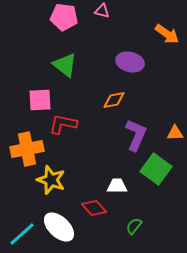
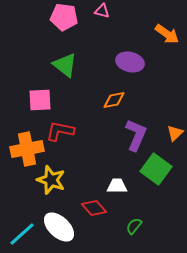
red L-shape: moved 3 px left, 7 px down
orange triangle: rotated 42 degrees counterclockwise
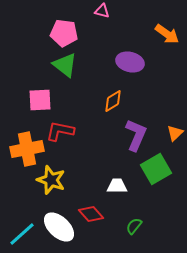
pink pentagon: moved 16 px down
orange diamond: moved 1 px left, 1 px down; rotated 20 degrees counterclockwise
green square: rotated 24 degrees clockwise
red diamond: moved 3 px left, 6 px down
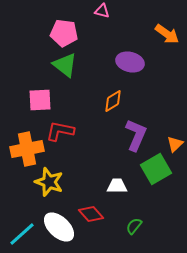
orange triangle: moved 11 px down
yellow star: moved 2 px left, 2 px down
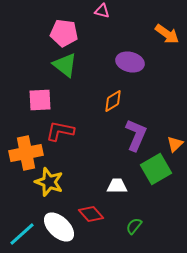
orange cross: moved 1 px left, 4 px down
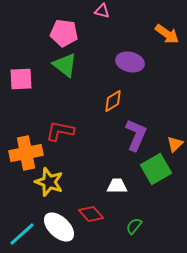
pink square: moved 19 px left, 21 px up
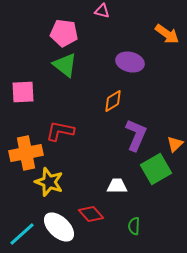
pink square: moved 2 px right, 13 px down
green semicircle: rotated 36 degrees counterclockwise
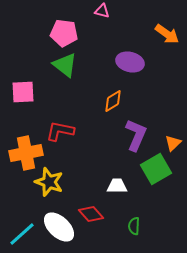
orange triangle: moved 2 px left, 1 px up
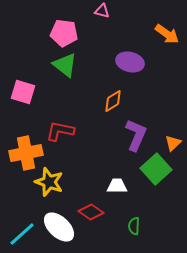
pink square: rotated 20 degrees clockwise
green square: rotated 12 degrees counterclockwise
red diamond: moved 2 px up; rotated 15 degrees counterclockwise
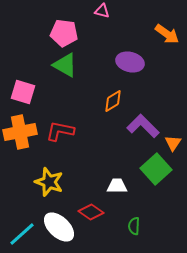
green triangle: rotated 8 degrees counterclockwise
purple L-shape: moved 7 px right, 9 px up; rotated 68 degrees counterclockwise
orange triangle: rotated 12 degrees counterclockwise
orange cross: moved 6 px left, 21 px up
